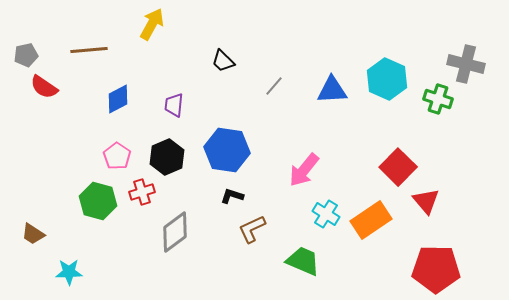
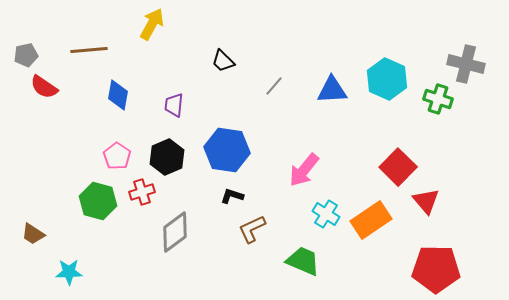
blue diamond: moved 4 px up; rotated 52 degrees counterclockwise
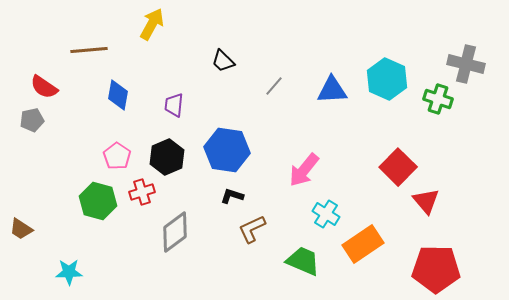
gray pentagon: moved 6 px right, 65 px down
orange rectangle: moved 8 px left, 24 px down
brown trapezoid: moved 12 px left, 5 px up
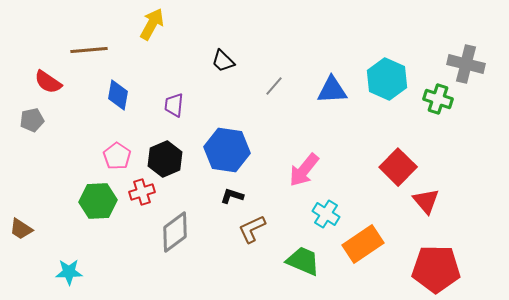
red semicircle: moved 4 px right, 5 px up
black hexagon: moved 2 px left, 2 px down
green hexagon: rotated 18 degrees counterclockwise
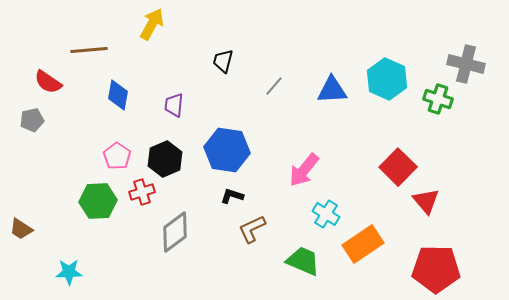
black trapezoid: rotated 60 degrees clockwise
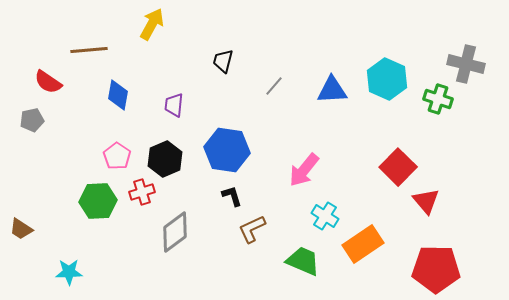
black L-shape: rotated 55 degrees clockwise
cyan cross: moved 1 px left, 2 px down
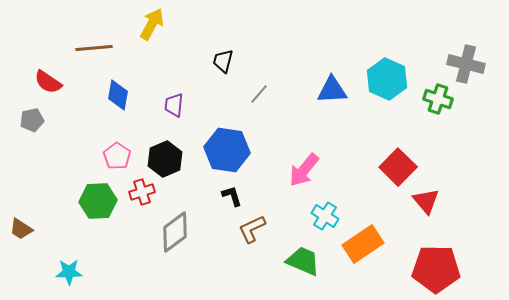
brown line: moved 5 px right, 2 px up
gray line: moved 15 px left, 8 px down
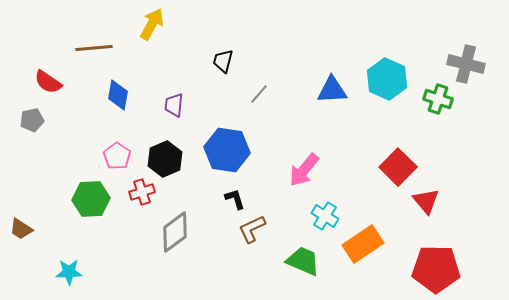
black L-shape: moved 3 px right, 3 px down
green hexagon: moved 7 px left, 2 px up
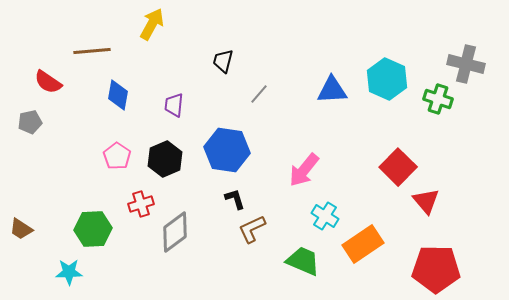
brown line: moved 2 px left, 3 px down
gray pentagon: moved 2 px left, 2 px down
red cross: moved 1 px left, 12 px down
green hexagon: moved 2 px right, 30 px down
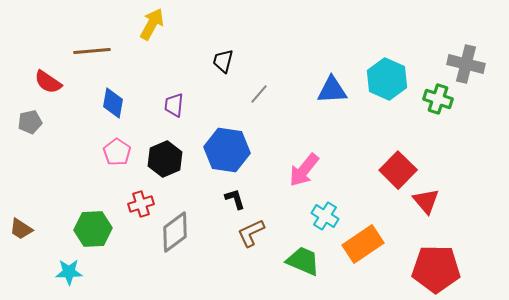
blue diamond: moved 5 px left, 8 px down
pink pentagon: moved 4 px up
red square: moved 3 px down
brown L-shape: moved 1 px left, 4 px down
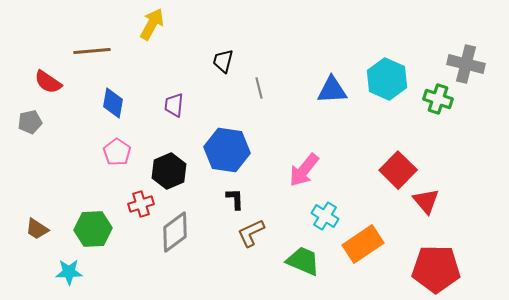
gray line: moved 6 px up; rotated 55 degrees counterclockwise
black hexagon: moved 4 px right, 12 px down
black L-shape: rotated 15 degrees clockwise
brown trapezoid: moved 16 px right
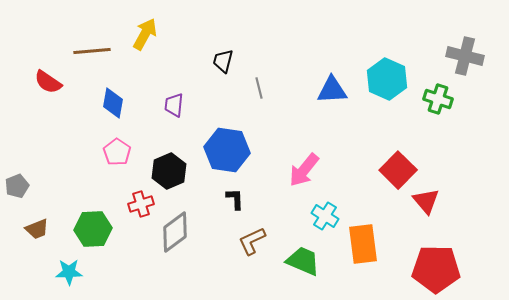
yellow arrow: moved 7 px left, 10 px down
gray cross: moved 1 px left, 8 px up
gray pentagon: moved 13 px left, 64 px down; rotated 10 degrees counterclockwise
brown trapezoid: rotated 55 degrees counterclockwise
brown L-shape: moved 1 px right, 8 px down
orange rectangle: rotated 63 degrees counterclockwise
